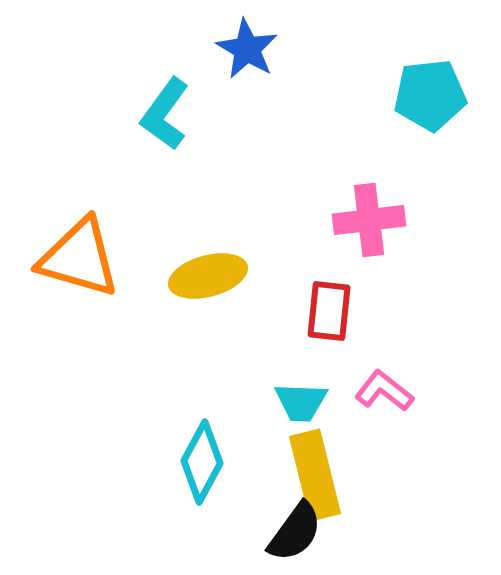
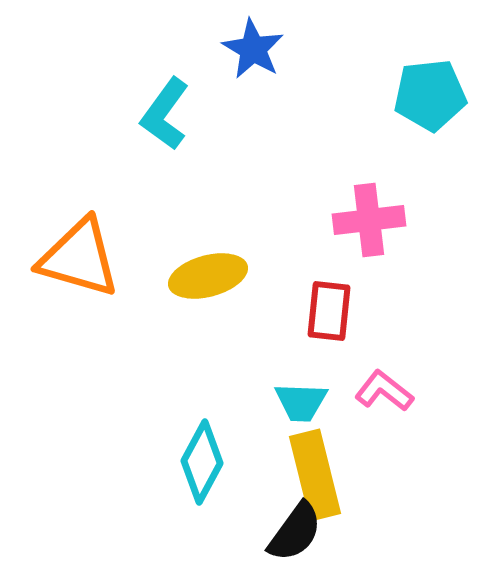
blue star: moved 6 px right
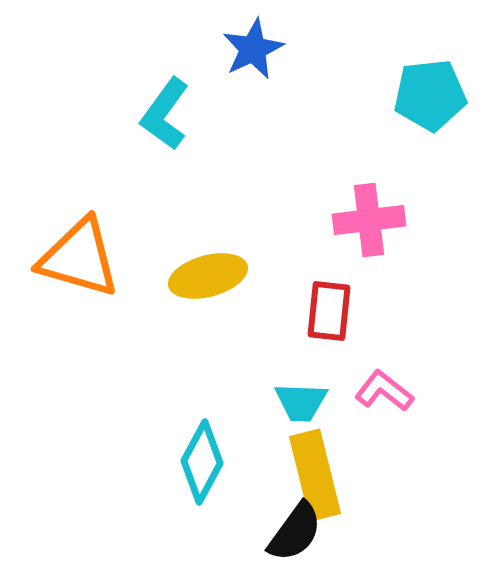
blue star: rotated 16 degrees clockwise
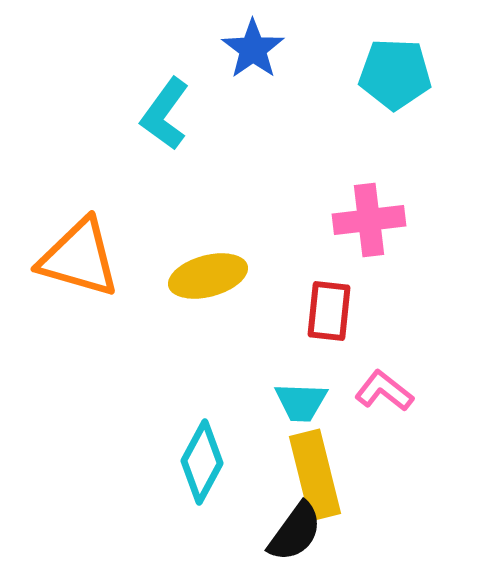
blue star: rotated 10 degrees counterclockwise
cyan pentagon: moved 35 px left, 21 px up; rotated 8 degrees clockwise
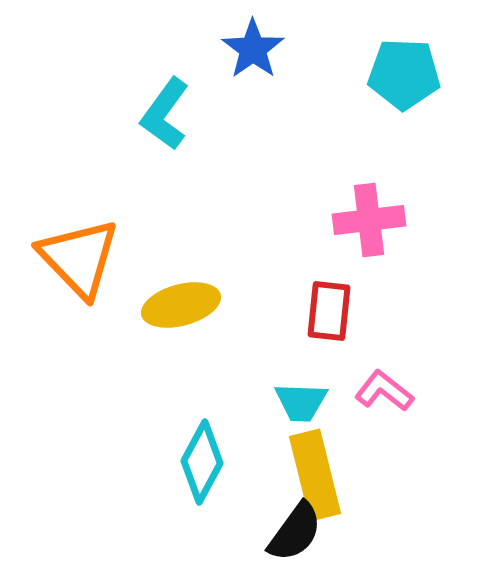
cyan pentagon: moved 9 px right
orange triangle: rotated 30 degrees clockwise
yellow ellipse: moved 27 px left, 29 px down
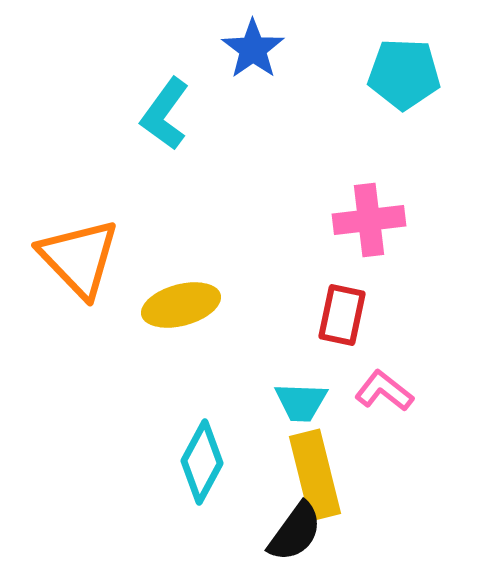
red rectangle: moved 13 px right, 4 px down; rotated 6 degrees clockwise
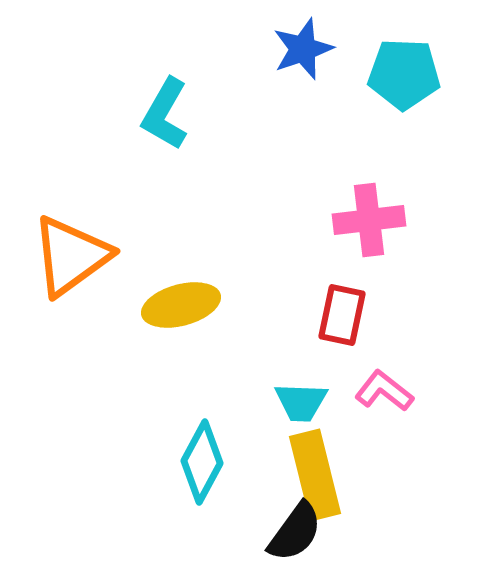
blue star: moved 50 px right; rotated 16 degrees clockwise
cyan L-shape: rotated 6 degrees counterclockwise
orange triangle: moved 8 px left, 2 px up; rotated 38 degrees clockwise
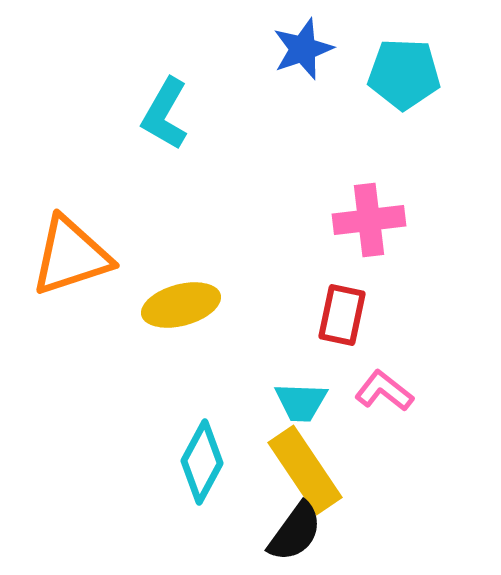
orange triangle: rotated 18 degrees clockwise
yellow rectangle: moved 10 px left, 5 px up; rotated 20 degrees counterclockwise
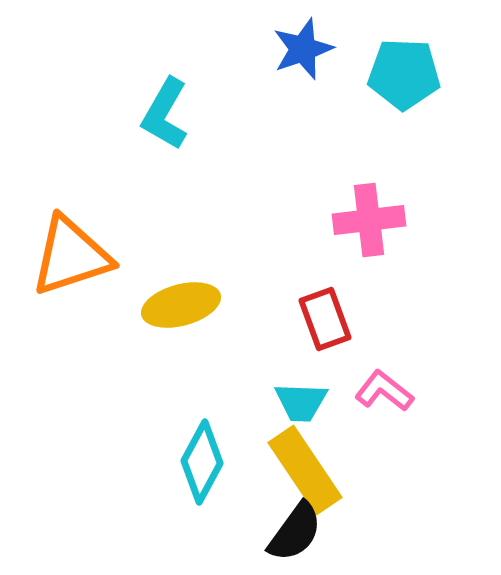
red rectangle: moved 17 px left, 4 px down; rotated 32 degrees counterclockwise
